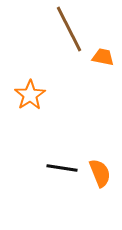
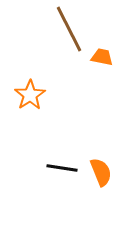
orange trapezoid: moved 1 px left
orange semicircle: moved 1 px right, 1 px up
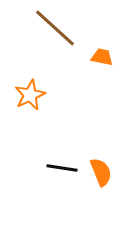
brown line: moved 14 px left, 1 px up; rotated 21 degrees counterclockwise
orange star: rotated 8 degrees clockwise
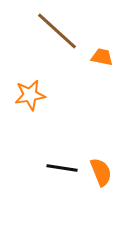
brown line: moved 2 px right, 3 px down
orange star: rotated 16 degrees clockwise
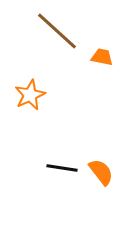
orange star: rotated 16 degrees counterclockwise
orange semicircle: rotated 16 degrees counterclockwise
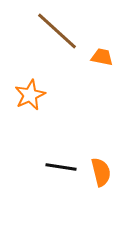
black line: moved 1 px left, 1 px up
orange semicircle: rotated 24 degrees clockwise
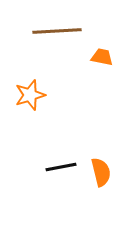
brown line: rotated 45 degrees counterclockwise
orange star: rotated 8 degrees clockwise
black line: rotated 20 degrees counterclockwise
